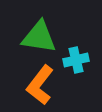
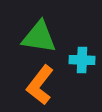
cyan cross: moved 6 px right; rotated 15 degrees clockwise
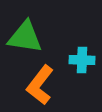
green triangle: moved 14 px left
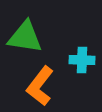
orange L-shape: moved 1 px down
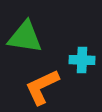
orange L-shape: moved 2 px right, 1 px down; rotated 27 degrees clockwise
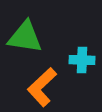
orange L-shape: rotated 18 degrees counterclockwise
